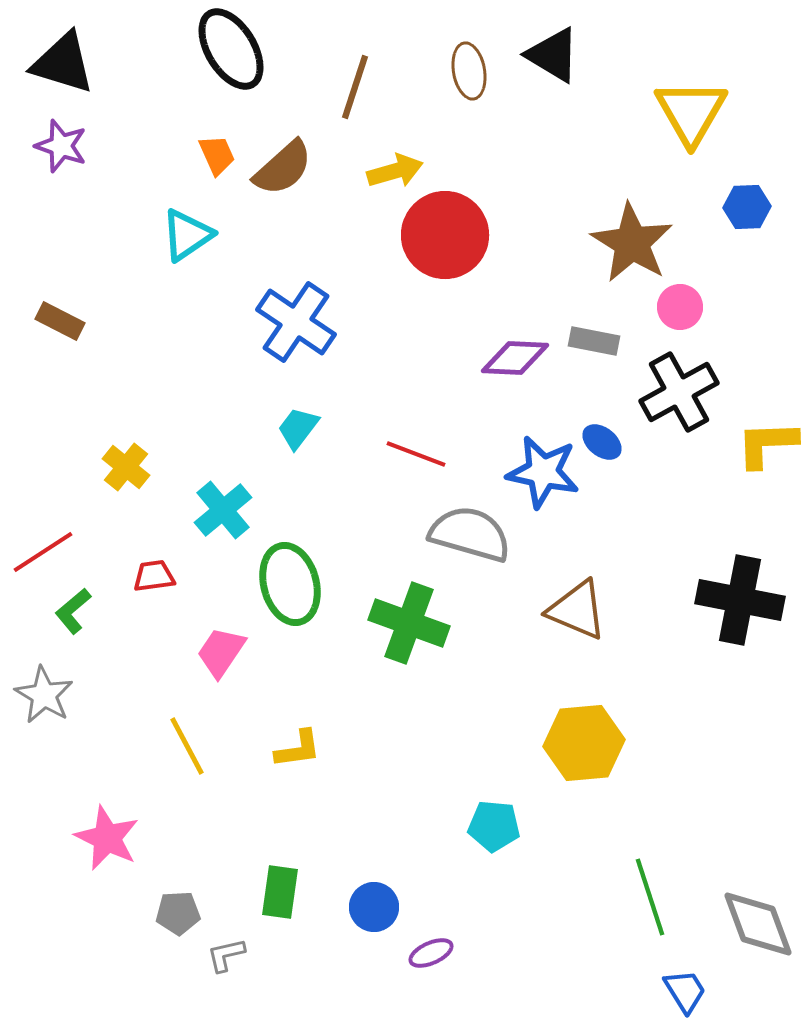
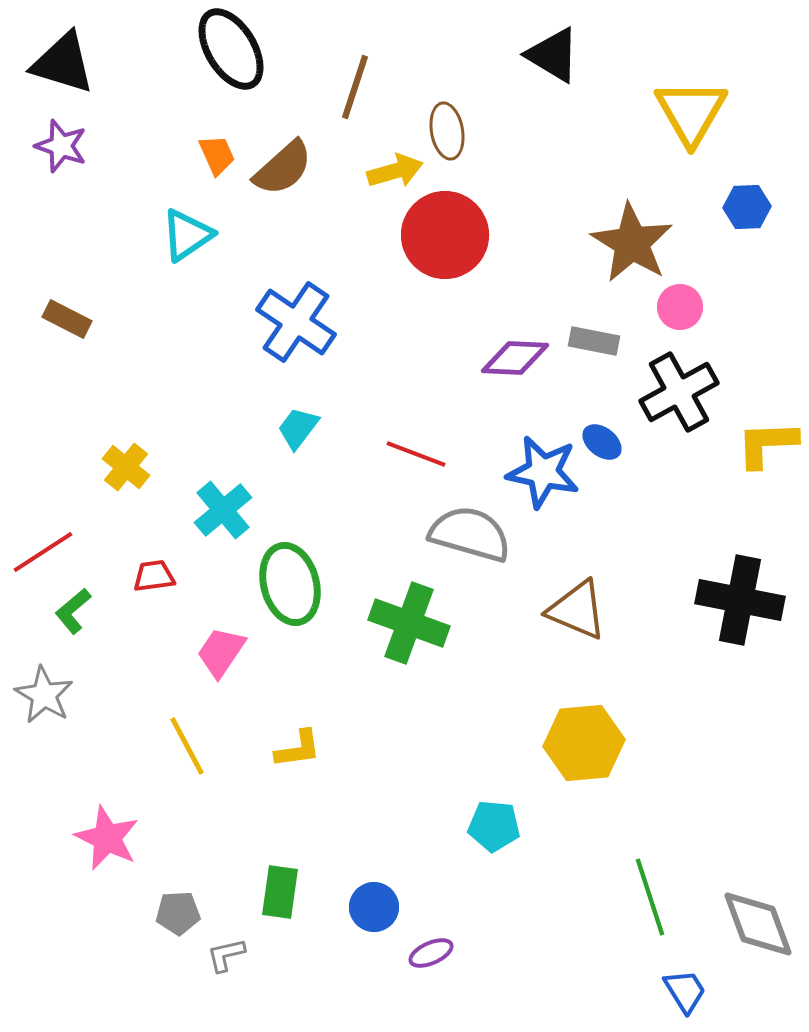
brown ellipse at (469, 71): moved 22 px left, 60 px down
brown rectangle at (60, 321): moved 7 px right, 2 px up
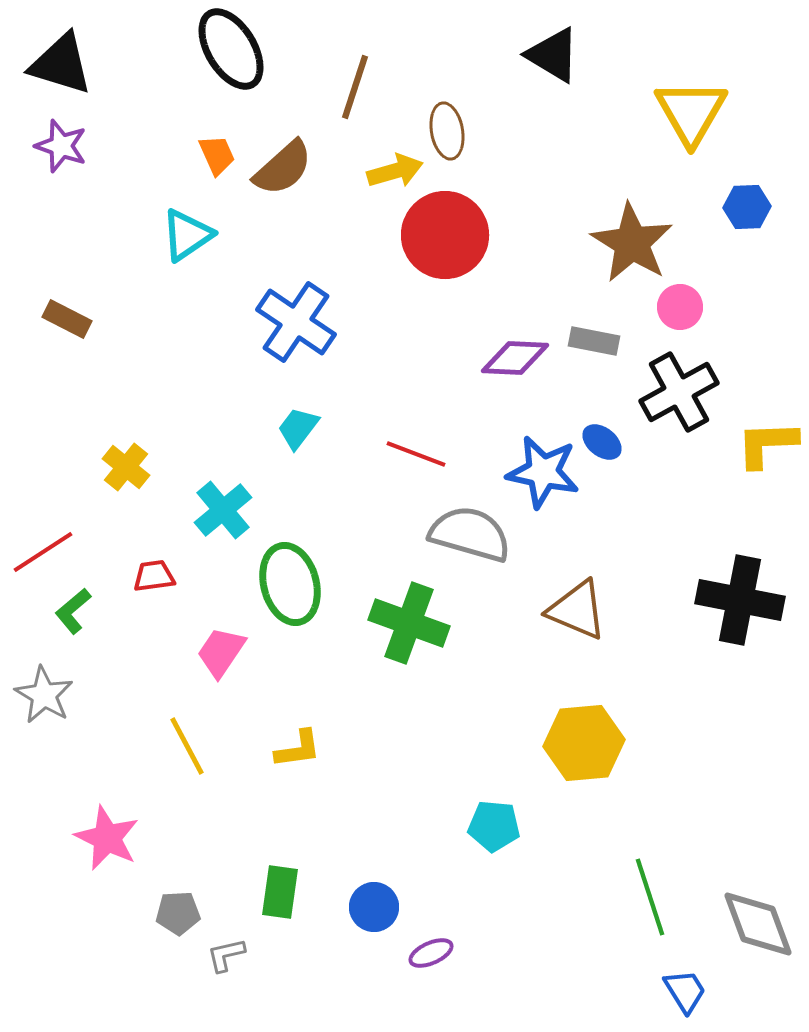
black triangle at (63, 63): moved 2 px left, 1 px down
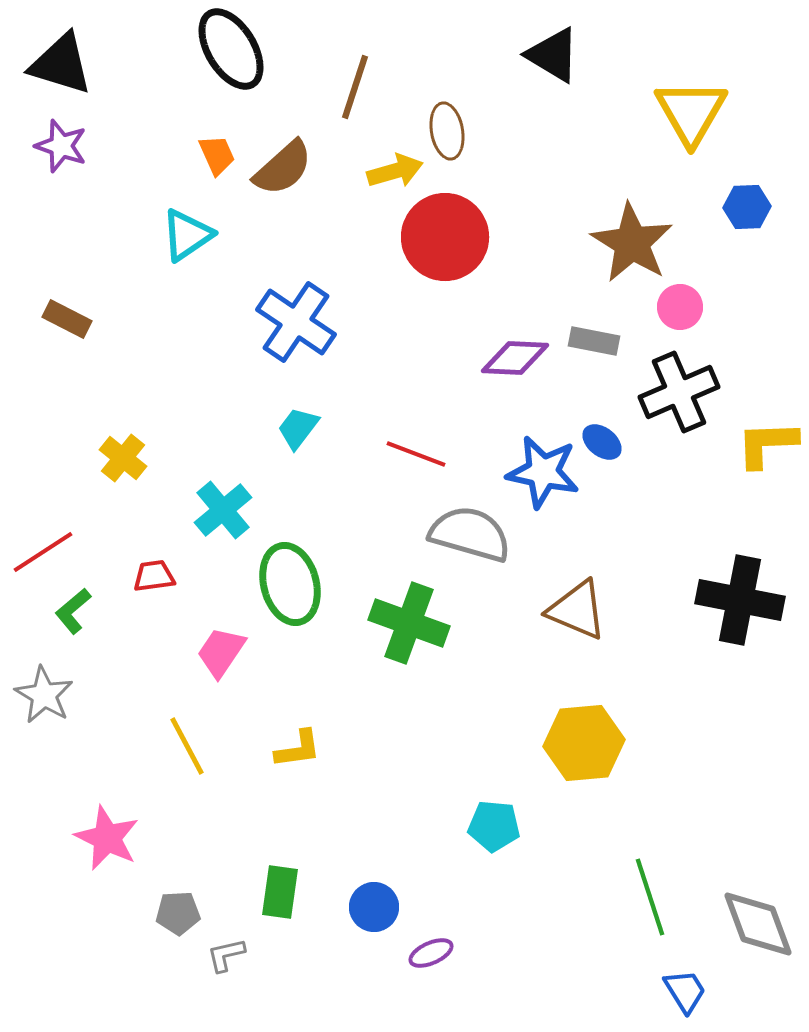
red circle at (445, 235): moved 2 px down
black cross at (679, 392): rotated 6 degrees clockwise
yellow cross at (126, 467): moved 3 px left, 9 px up
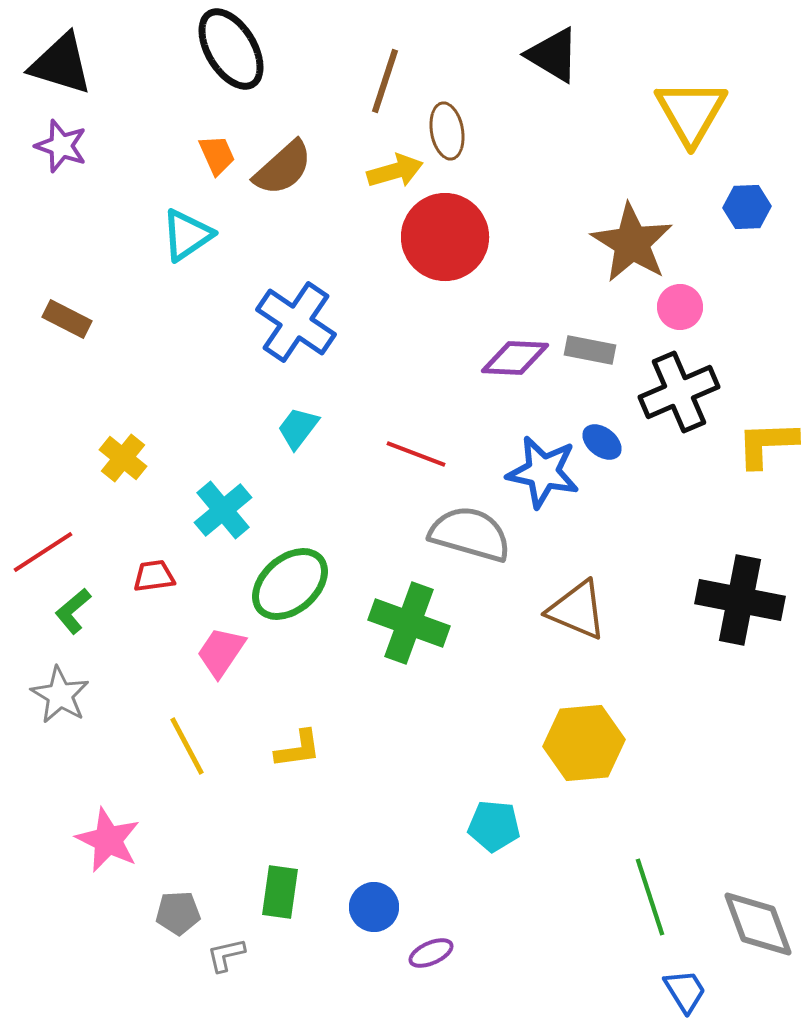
brown line at (355, 87): moved 30 px right, 6 px up
gray rectangle at (594, 341): moved 4 px left, 9 px down
green ellipse at (290, 584): rotated 64 degrees clockwise
gray star at (44, 695): moved 16 px right
pink star at (107, 838): moved 1 px right, 2 px down
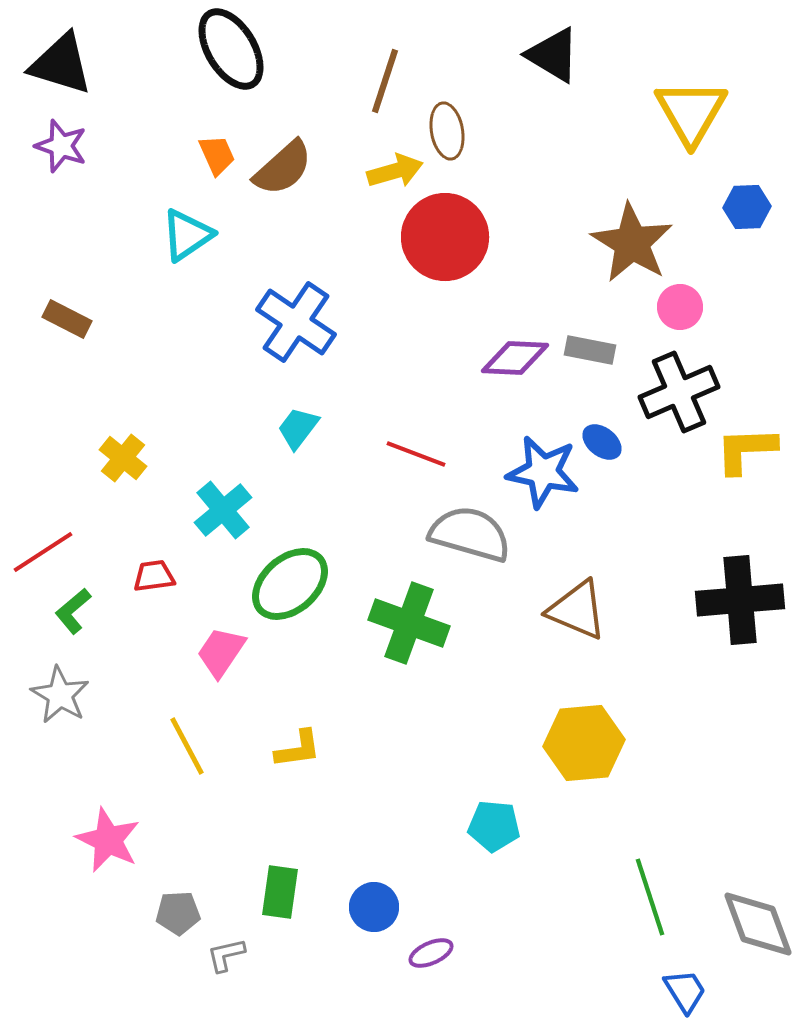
yellow L-shape at (767, 444): moved 21 px left, 6 px down
black cross at (740, 600): rotated 16 degrees counterclockwise
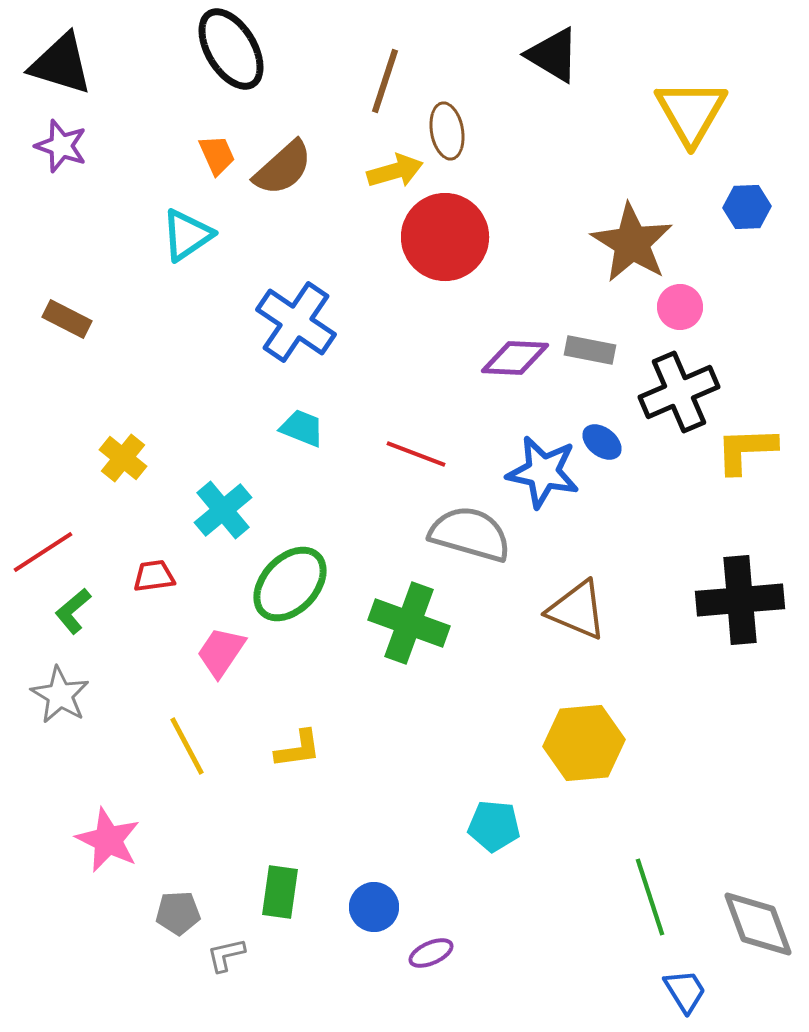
cyan trapezoid at (298, 428): moved 4 px right; rotated 75 degrees clockwise
green ellipse at (290, 584): rotated 6 degrees counterclockwise
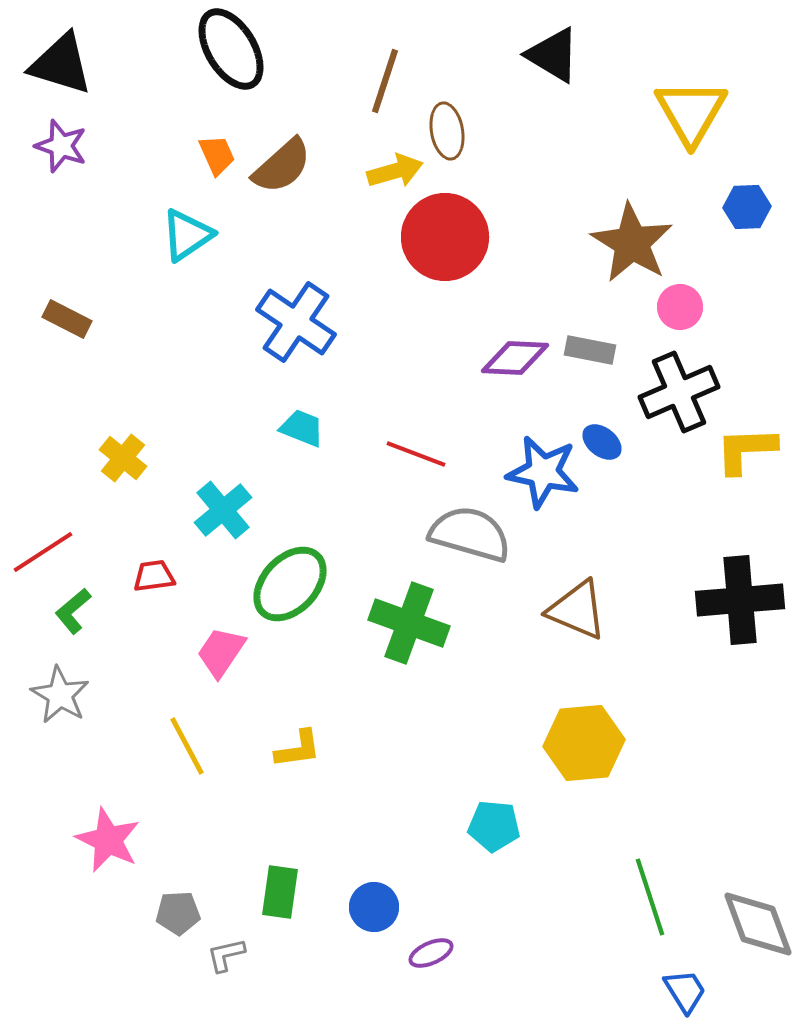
brown semicircle at (283, 168): moved 1 px left, 2 px up
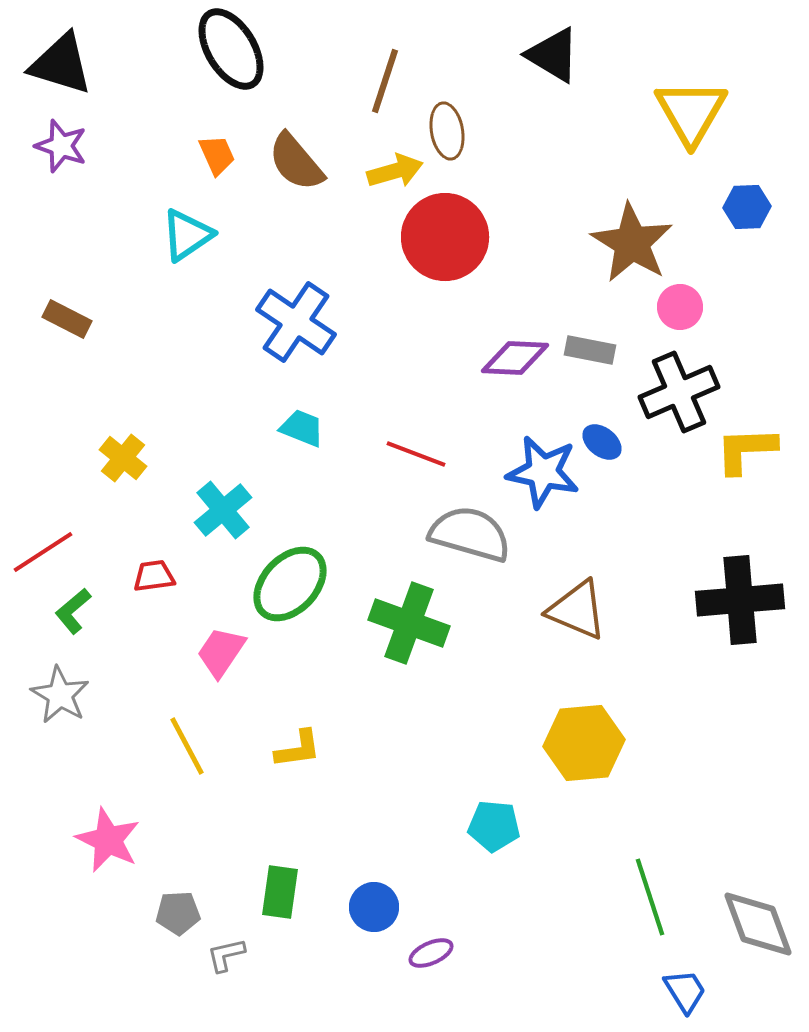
brown semicircle at (282, 166): moved 14 px right, 4 px up; rotated 92 degrees clockwise
